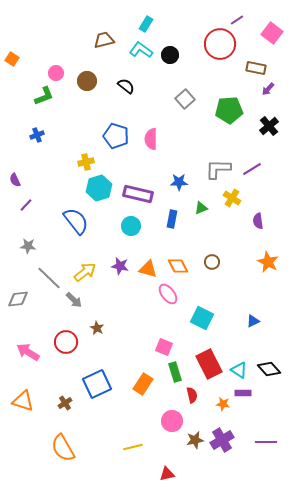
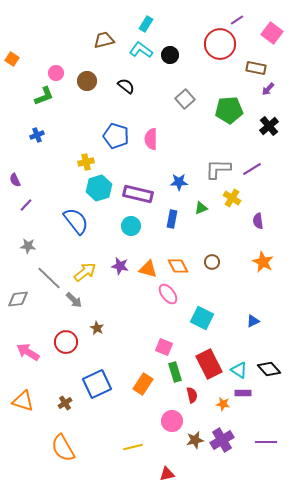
orange star at (268, 262): moved 5 px left
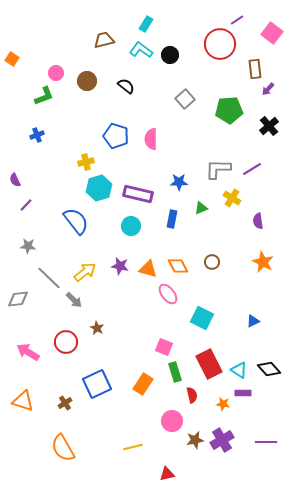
brown rectangle at (256, 68): moved 1 px left, 1 px down; rotated 72 degrees clockwise
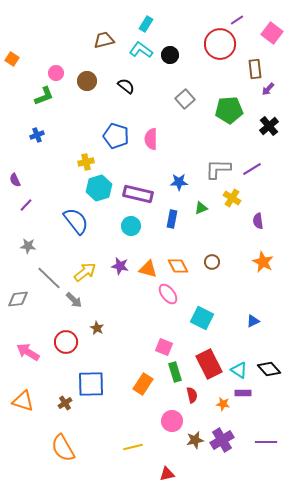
blue square at (97, 384): moved 6 px left; rotated 24 degrees clockwise
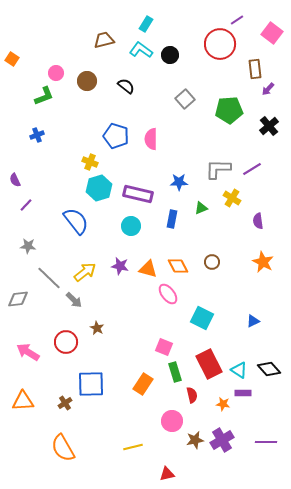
yellow cross at (86, 162): moved 4 px right; rotated 35 degrees clockwise
orange triangle at (23, 401): rotated 20 degrees counterclockwise
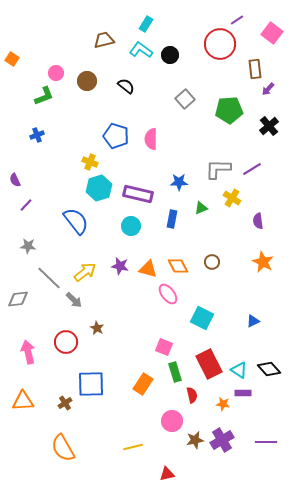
pink arrow at (28, 352): rotated 45 degrees clockwise
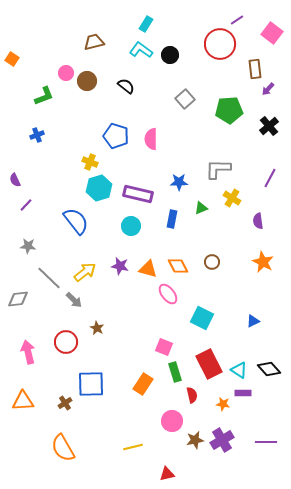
brown trapezoid at (104, 40): moved 10 px left, 2 px down
pink circle at (56, 73): moved 10 px right
purple line at (252, 169): moved 18 px right, 9 px down; rotated 30 degrees counterclockwise
